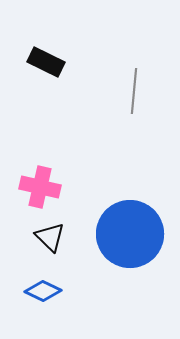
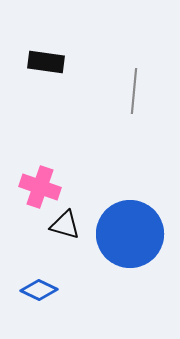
black rectangle: rotated 18 degrees counterclockwise
pink cross: rotated 6 degrees clockwise
black triangle: moved 15 px right, 12 px up; rotated 28 degrees counterclockwise
blue diamond: moved 4 px left, 1 px up
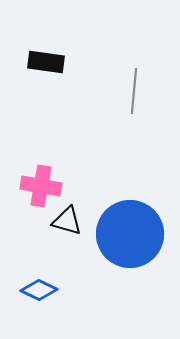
pink cross: moved 1 px right, 1 px up; rotated 9 degrees counterclockwise
black triangle: moved 2 px right, 4 px up
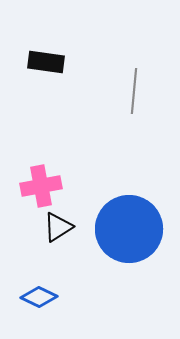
pink cross: rotated 21 degrees counterclockwise
black triangle: moved 9 px left, 6 px down; rotated 48 degrees counterclockwise
blue circle: moved 1 px left, 5 px up
blue diamond: moved 7 px down
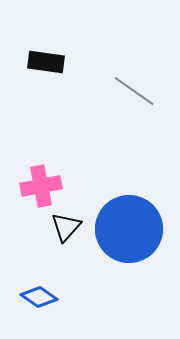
gray line: rotated 60 degrees counterclockwise
black triangle: moved 8 px right; rotated 16 degrees counterclockwise
blue diamond: rotated 9 degrees clockwise
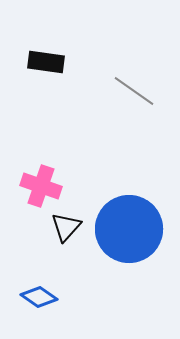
pink cross: rotated 30 degrees clockwise
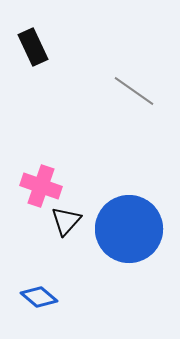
black rectangle: moved 13 px left, 15 px up; rotated 57 degrees clockwise
black triangle: moved 6 px up
blue diamond: rotated 6 degrees clockwise
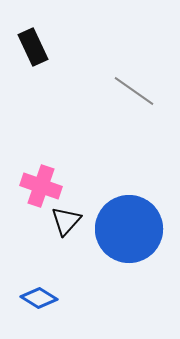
blue diamond: moved 1 px down; rotated 9 degrees counterclockwise
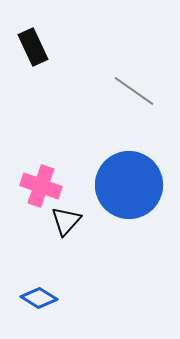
blue circle: moved 44 px up
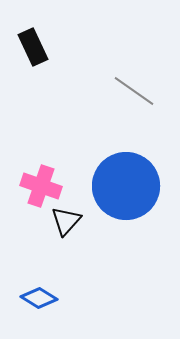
blue circle: moved 3 px left, 1 px down
